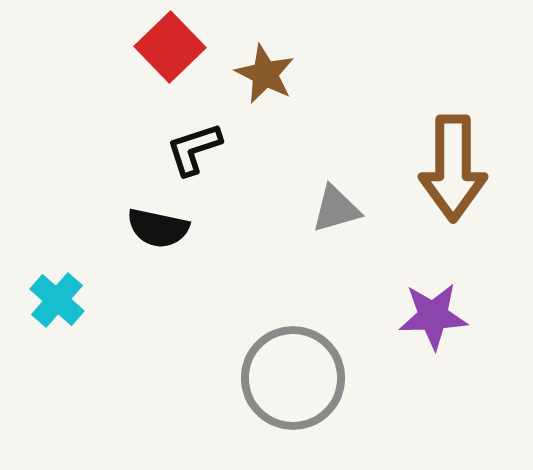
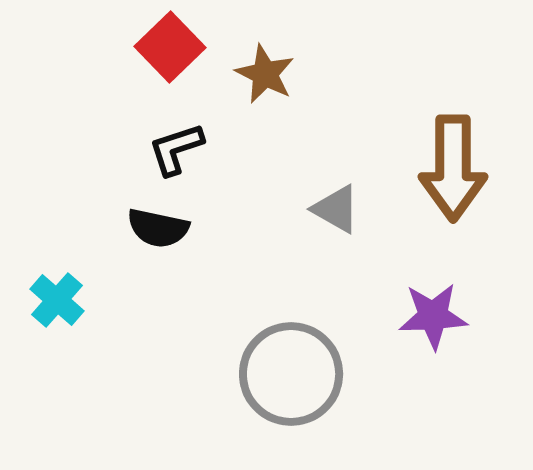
black L-shape: moved 18 px left
gray triangle: rotated 46 degrees clockwise
gray circle: moved 2 px left, 4 px up
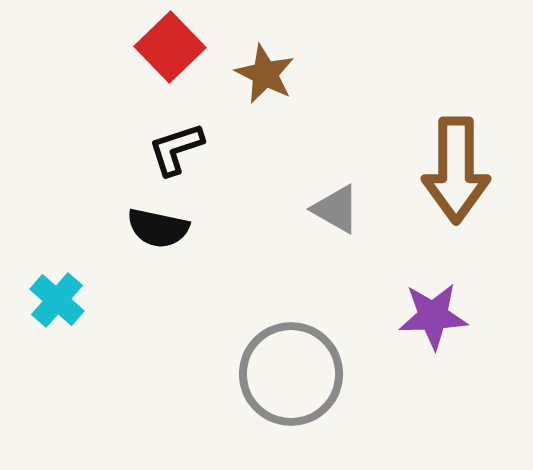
brown arrow: moved 3 px right, 2 px down
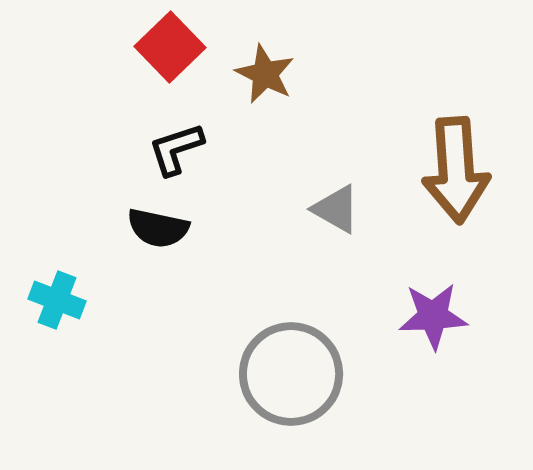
brown arrow: rotated 4 degrees counterclockwise
cyan cross: rotated 20 degrees counterclockwise
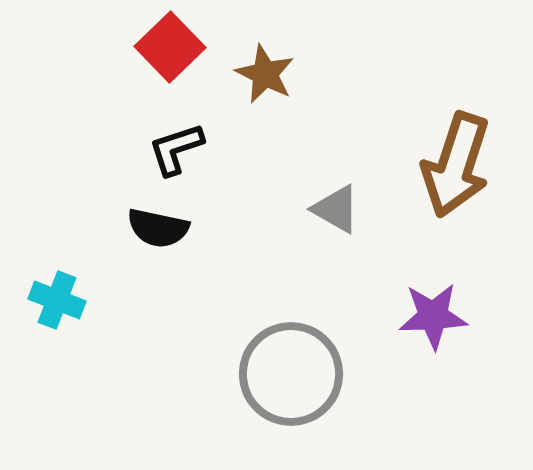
brown arrow: moved 5 px up; rotated 22 degrees clockwise
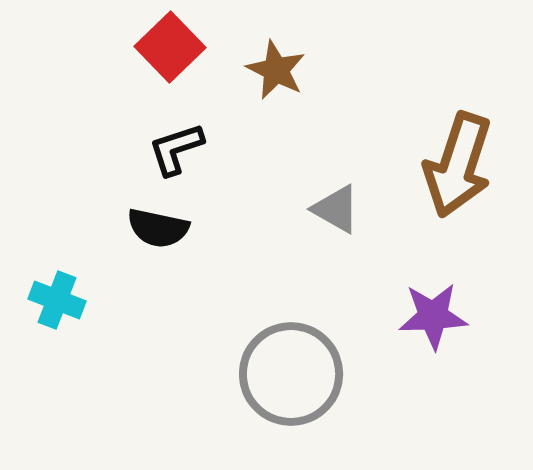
brown star: moved 11 px right, 4 px up
brown arrow: moved 2 px right
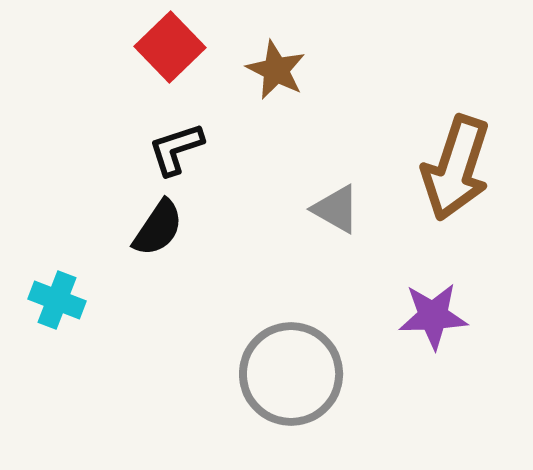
brown arrow: moved 2 px left, 3 px down
black semicircle: rotated 68 degrees counterclockwise
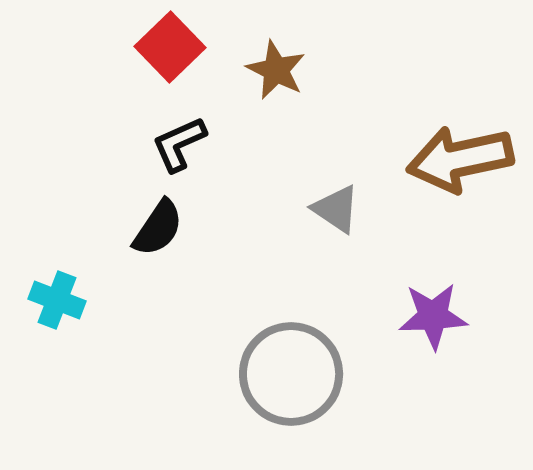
black L-shape: moved 3 px right, 5 px up; rotated 6 degrees counterclockwise
brown arrow: moved 4 px right, 9 px up; rotated 60 degrees clockwise
gray triangle: rotated 4 degrees clockwise
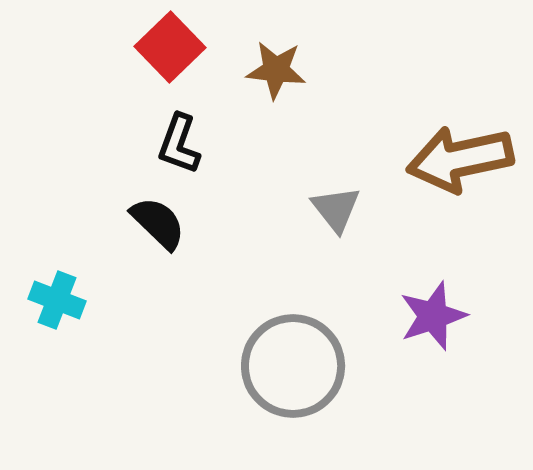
brown star: rotated 20 degrees counterclockwise
black L-shape: rotated 46 degrees counterclockwise
gray triangle: rotated 18 degrees clockwise
black semicircle: moved 5 px up; rotated 80 degrees counterclockwise
purple star: rotated 16 degrees counterclockwise
gray circle: moved 2 px right, 8 px up
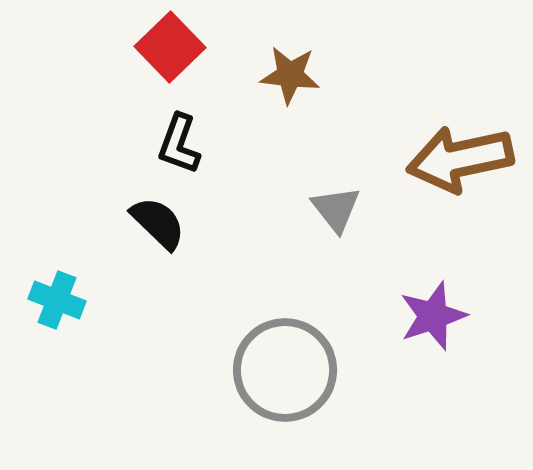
brown star: moved 14 px right, 5 px down
gray circle: moved 8 px left, 4 px down
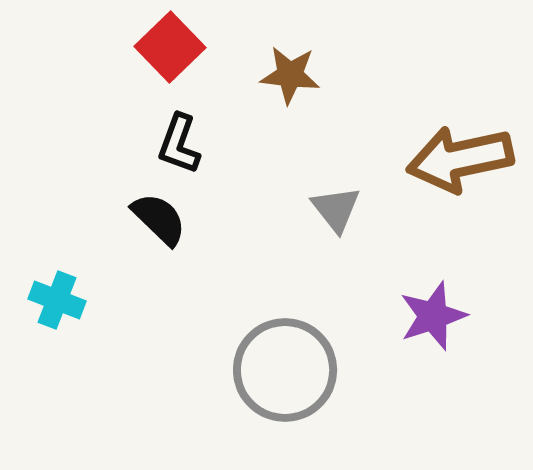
black semicircle: moved 1 px right, 4 px up
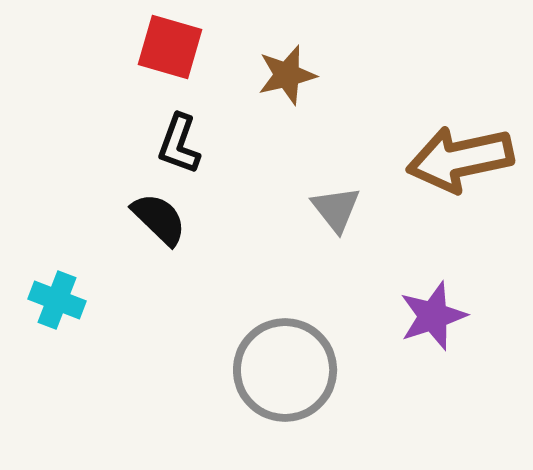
red square: rotated 30 degrees counterclockwise
brown star: moved 3 px left; rotated 20 degrees counterclockwise
